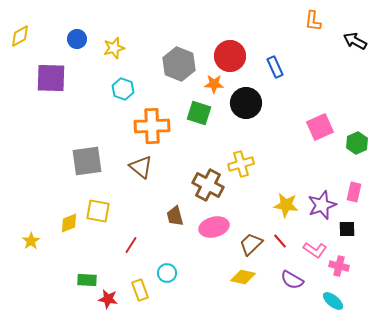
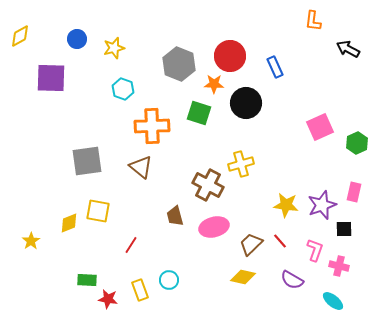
black arrow at (355, 41): moved 7 px left, 8 px down
black square at (347, 229): moved 3 px left
pink L-shape at (315, 250): rotated 105 degrees counterclockwise
cyan circle at (167, 273): moved 2 px right, 7 px down
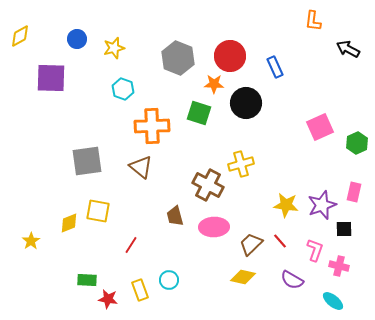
gray hexagon at (179, 64): moved 1 px left, 6 px up
pink ellipse at (214, 227): rotated 12 degrees clockwise
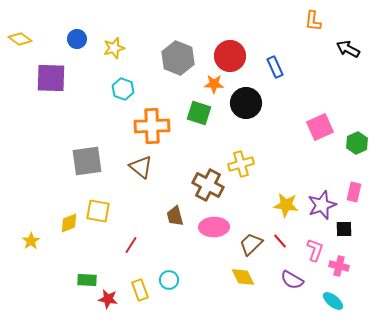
yellow diamond at (20, 36): moved 3 px down; rotated 65 degrees clockwise
yellow diamond at (243, 277): rotated 50 degrees clockwise
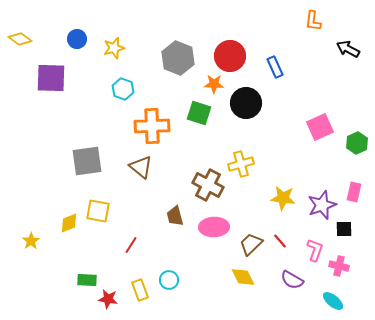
yellow star at (286, 205): moved 3 px left, 7 px up
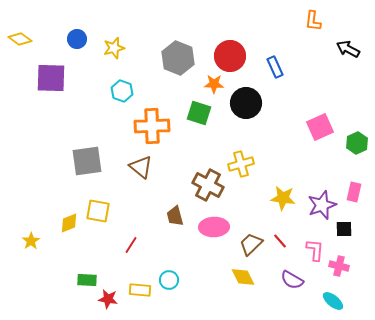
cyan hexagon at (123, 89): moved 1 px left, 2 px down
pink L-shape at (315, 250): rotated 15 degrees counterclockwise
yellow rectangle at (140, 290): rotated 65 degrees counterclockwise
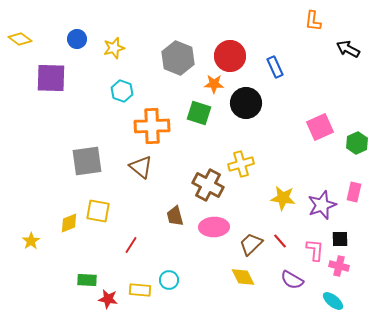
black square at (344, 229): moved 4 px left, 10 px down
